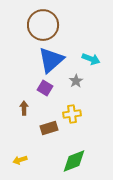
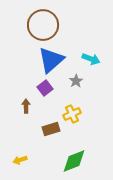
purple square: rotated 21 degrees clockwise
brown arrow: moved 2 px right, 2 px up
yellow cross: rotated 18 degrees counterclockwise
brown rectangle: moved 2 px right, 1 px down
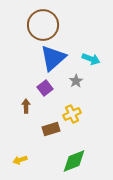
blue triangle: moved 2 px right, 2 px up
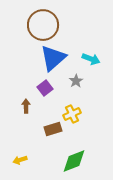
brown rectangle: moved 2 px right
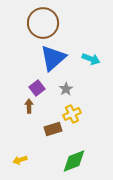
brown circle: moved 2 px up
gray star: moved 10 px left, 8 px down
purple square: moved 8 px left
brown arrow: moved 3 px right
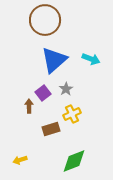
brown circle: moved 2 px right, 3 px up
blue triangle: moved 1 px right, 2 px down
purple square: moved 6 px right, 5 px down
brown rectangle: moved 2 px left
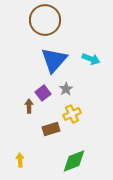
blue triangle: rotated 8 degrees counterclockwise
yellow arrow: rotated 104 degrees clockwise
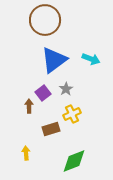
blue triangle: rotated 12 degrees clockwise
yellow arrow: moved 6 px right, 7 px up
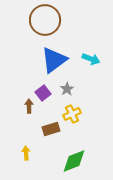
gray star: moved 1 px right
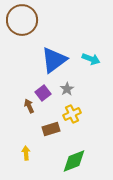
brown circle: moved 23 px left
brown arrow: rotated 24 degrees counterclockwise
